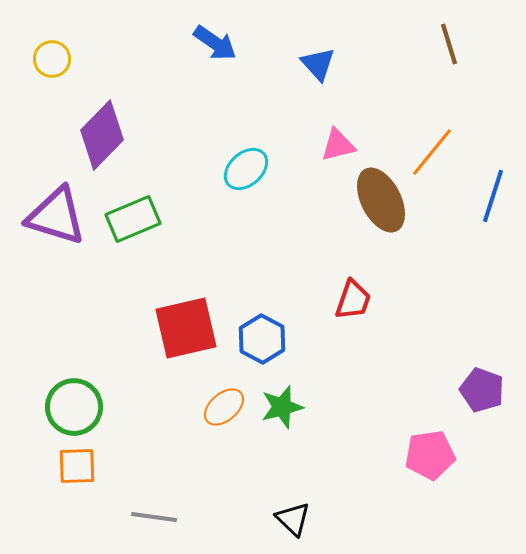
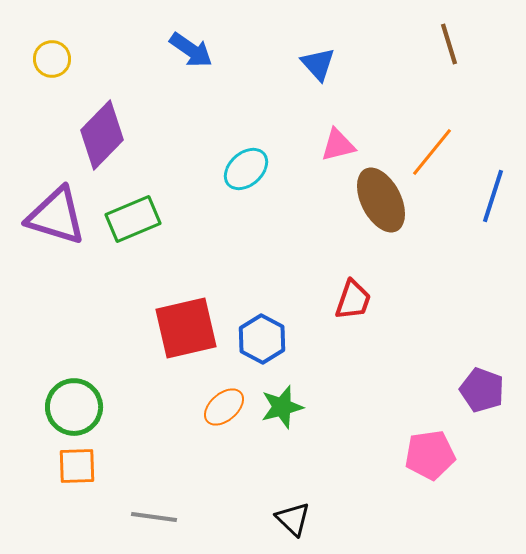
blue arrow: moved 24 px left, 7 px down
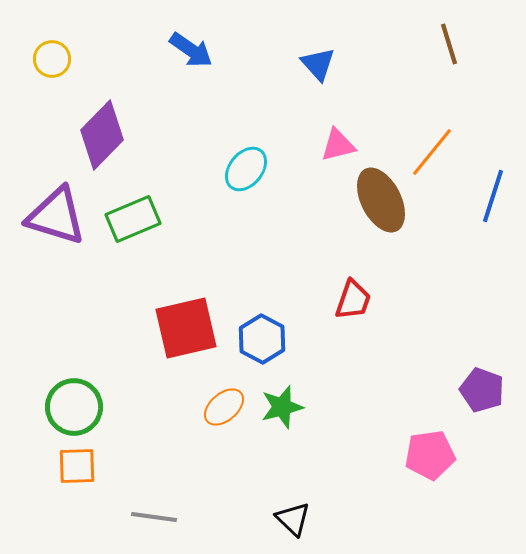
cyan ellipse: rotated 9 degrees counterclockwise
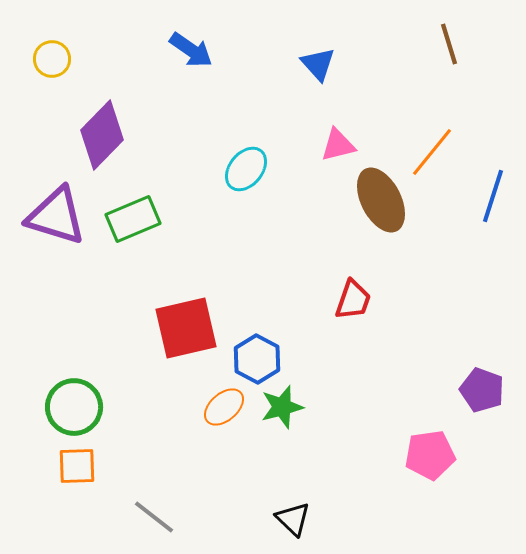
blue hexagon: moved 5 px left, 20 px down
gray line: rotated 30 degrees clockwise
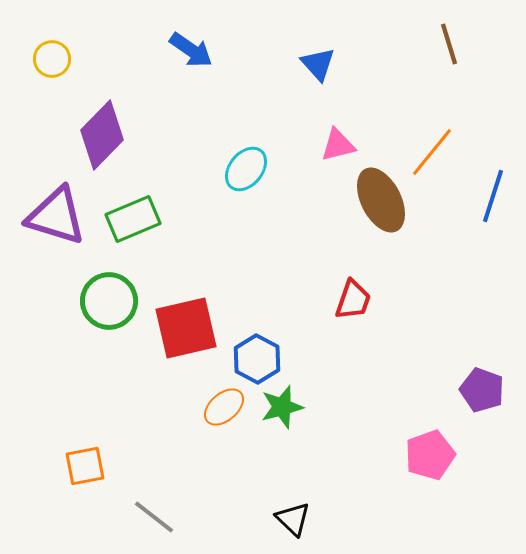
green circle: moved 35 px right, 106 px up
pink pentagon: rotated 12 degrees counterclockwise
orange square: moved 8 px right; rotated 9 degrees counterclockwise
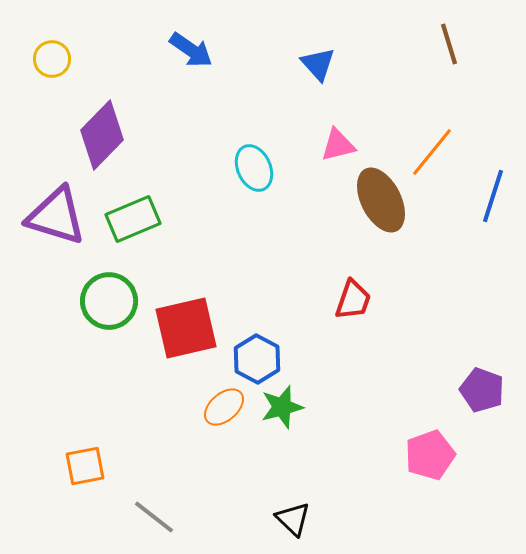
cyan ellipse: moved 8 px right, 1 px up; rotated 63 degrees counterclockwise
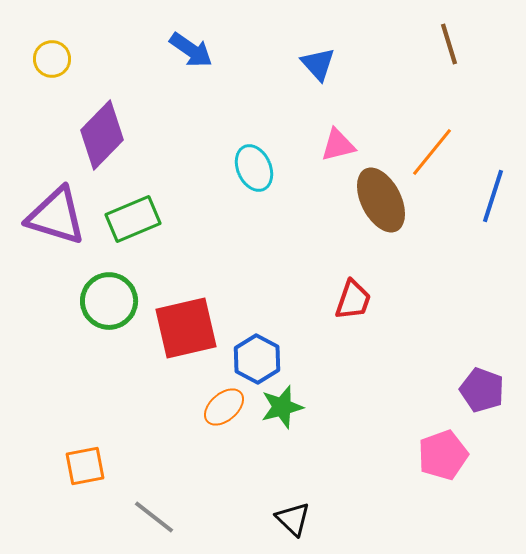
pink pentagon: moved 13 px right
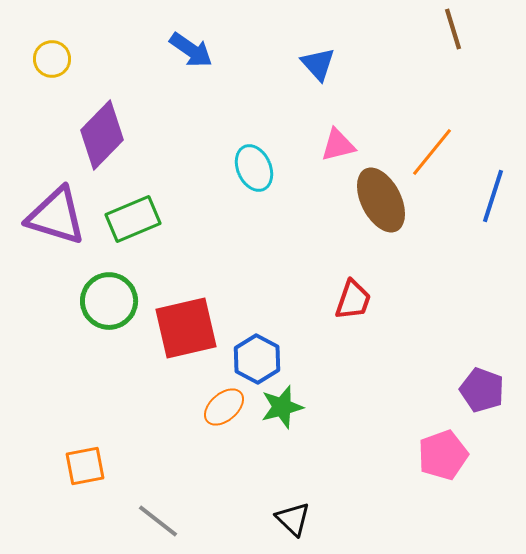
brown line: moved 4 px right, 15 px up
gray line: moved 4 px right, 4 px down
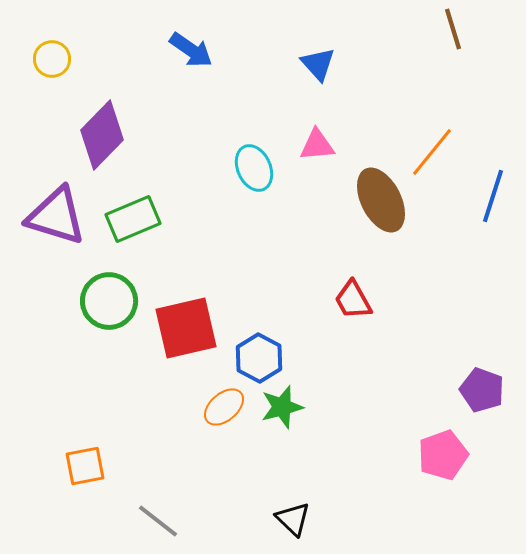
pink triangle: moved 21 px left; rotated 9 degrees clockwise
red trapezoid: rotated 132 degrees clockwise
blue hexagon: moved 2 px right, 1 px up
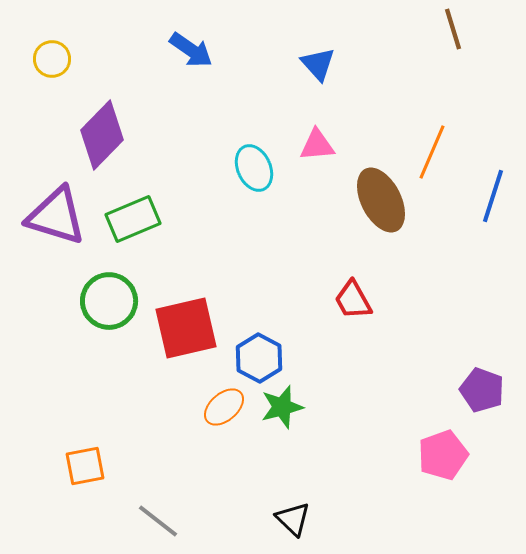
orange line: rotated 16 degrees counterclockwise
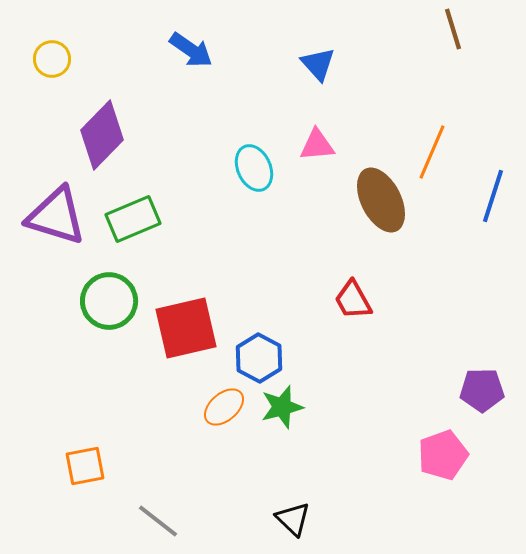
purple pentagon: rotated 21 degrees counterclockwise
